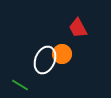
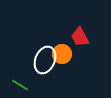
red trapezoid: moved 2 px right, 9 px down
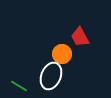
white ellipse: moved 6 px right, 16 px down
green line: moved 1 px left, 1 px down
